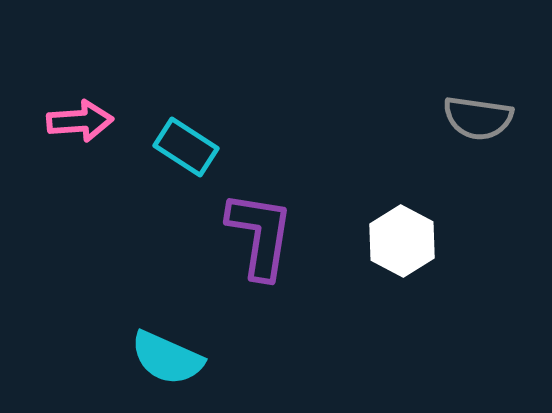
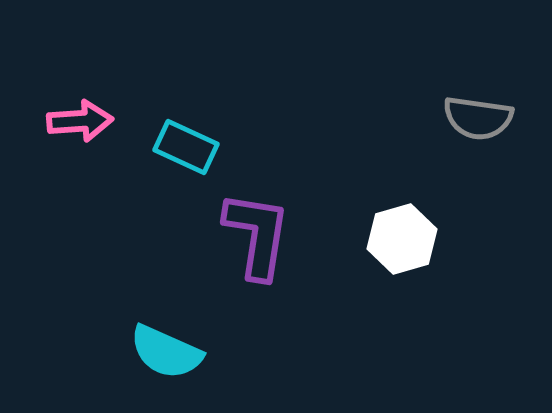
cyan rectangle: rotated 8 degrees counterclockwise
purple L-shape: moved 3 px left
white hexagon: moved 2 px up; rotated 16 degrees clockwise
cyan semicircle: moved 1 px left, 6 px up
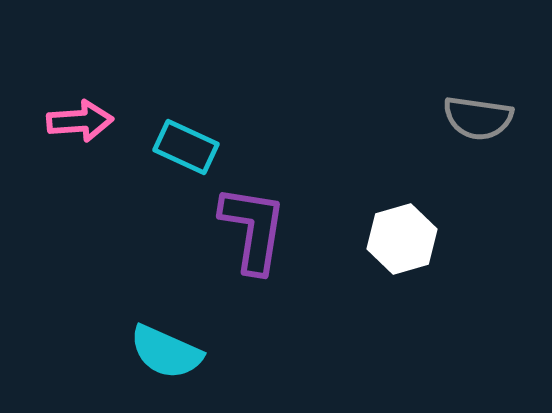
purple L-shape: moved 4 px left, 6 px up
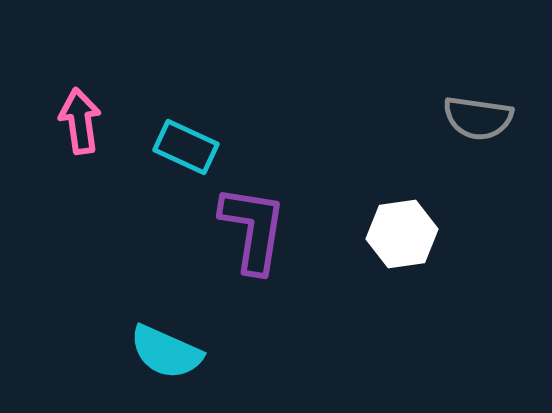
pink arrow: rotated 94 degrees counterclockwise
white hexagon: moved 5 px up; rotated 8 degrees clockwise
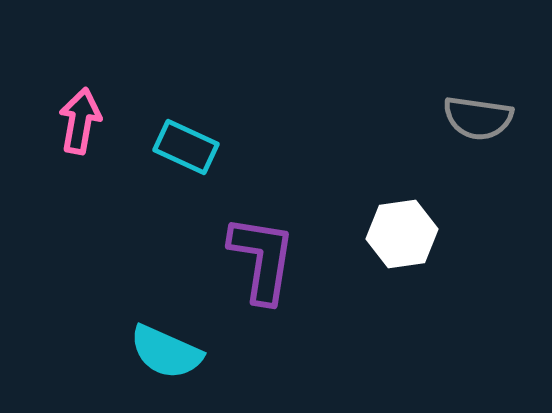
pink arrow: rotated 18 degrees clockwise
purple L-shape: moved 9 px right, 30 px down
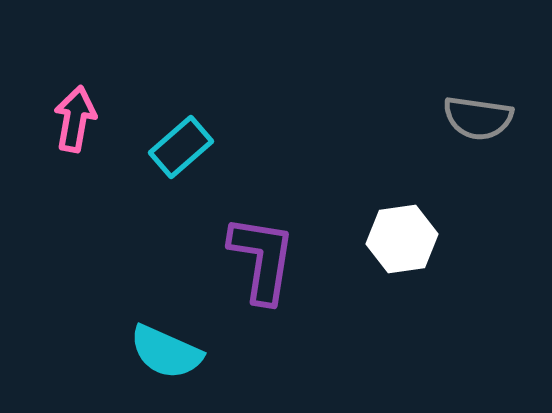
pink arrow: moved 5 px left, 2 px up
cyan rectangle: moved 5 px left; rotated 66 degrees counterclockwise
white hexagon: moved 5 px down
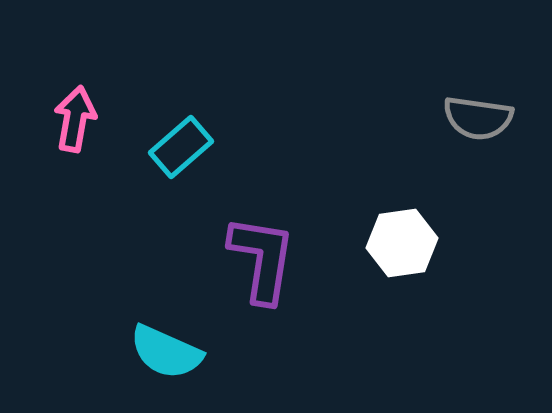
white hexagon: moved 4 px down
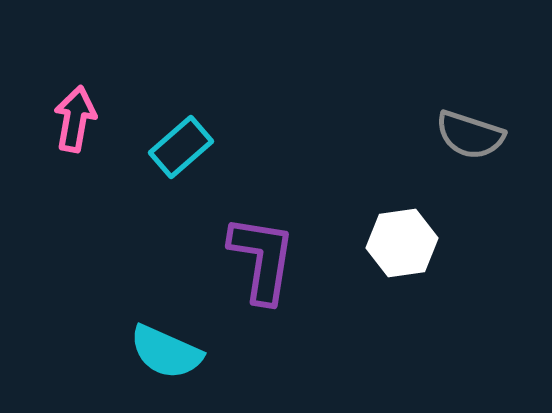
gray semicircle: moved 8 px left, 17 px down; rotated 10 degrees clockwise
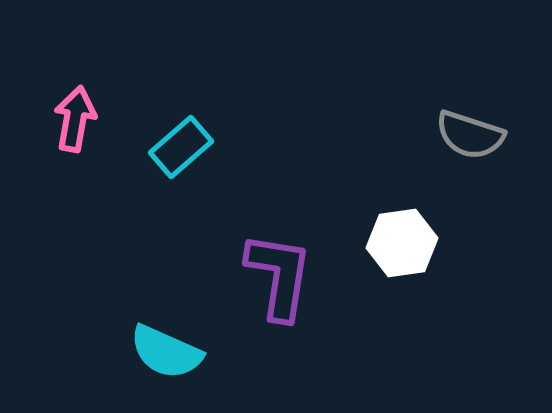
purple L-shape: moved 17 px right, 17 px down
